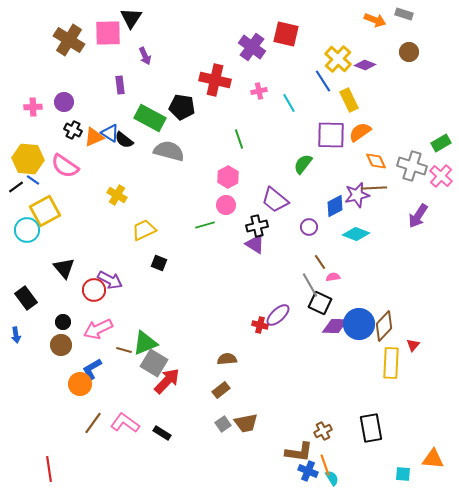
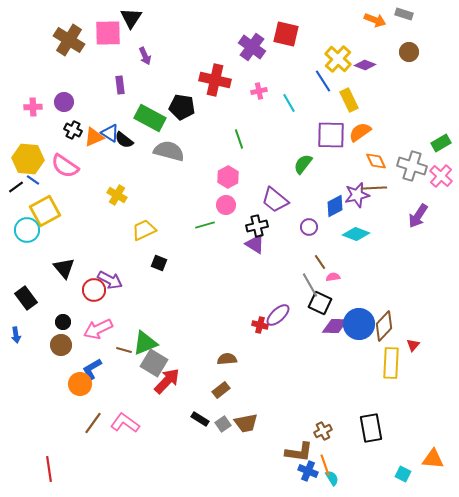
black rectangle at (162, 433): moved 38 px right, 14 px up
cyan square at (403, 474): rotated 21 degrees clockwise
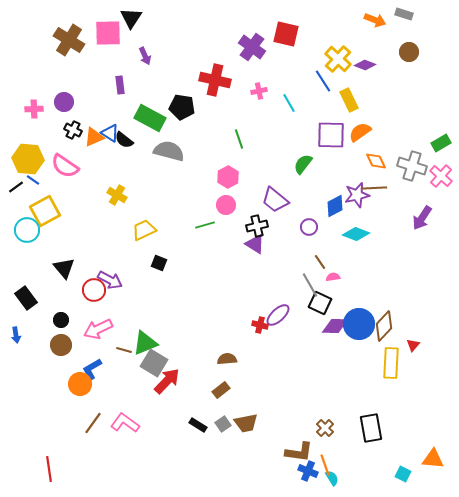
pink cross at (33, 107): moved 1 px right, 2 px down
purple arrow at (418, 216): moved 4 px right, 2 px down
black circle at (63, 322): moved 2 px left, 2 px up
black rectangle at (200, 419): moved 2 px left, 6 px down
brown cross at (323, 431): moved 2 px right, 3 px up; rotated 18 degrees counterclockwise
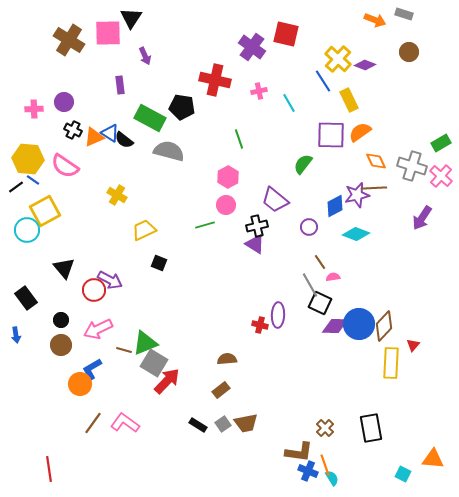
purple ellipse at (278, 315): rotated 45 degrees counterclockwise
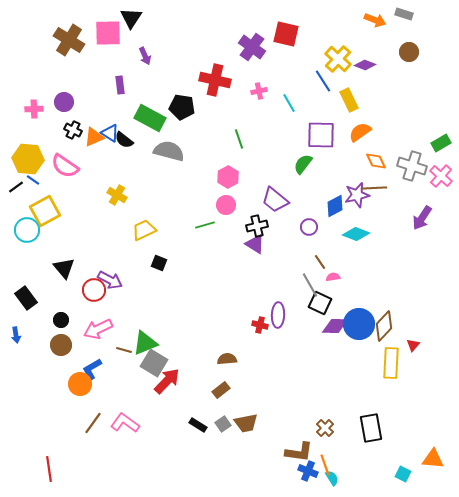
purple square at (331, 135): moved 10 px left
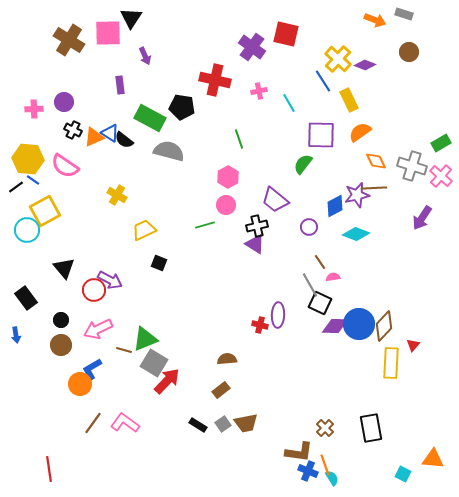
green triangle at (145, 343): moved 4 px up
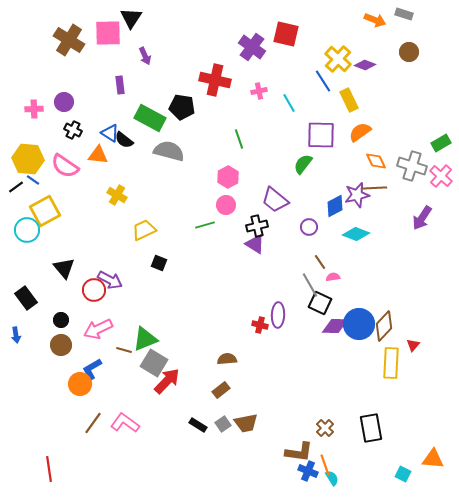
orange triangle at (94, 137): moved 4 px right, 18 px down; rotated 30 degrees clockwise
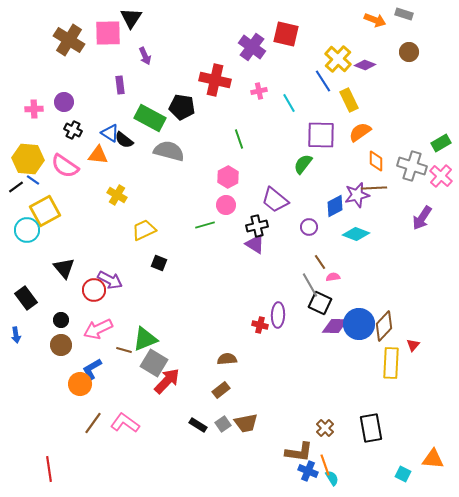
orange diamond at (376, 161): rotated 25 degrees clockwise
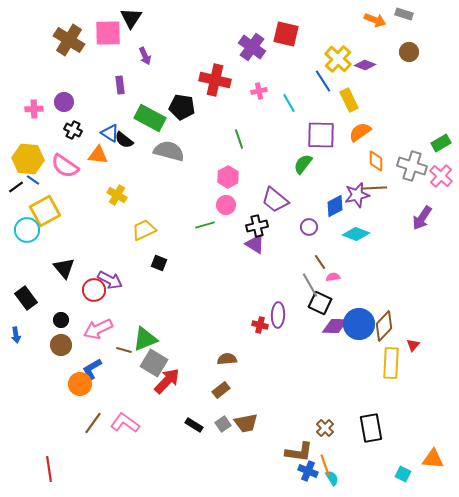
black rectangle at (198, 425): moved 4 px left
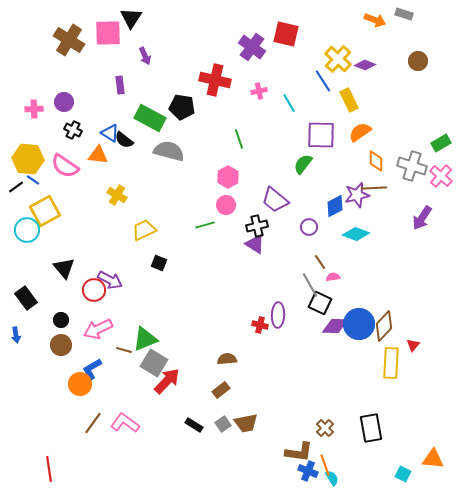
brown circle at (409, 52): moved 9 px right, 9 px down
